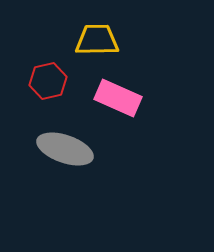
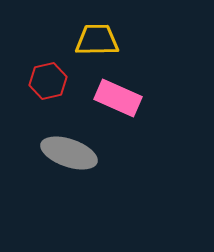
gray ellipse: moved 4 px right, 4 px down
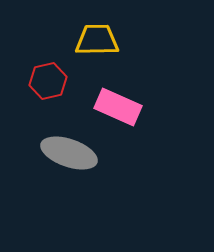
pink rectangle: moved 9 px down
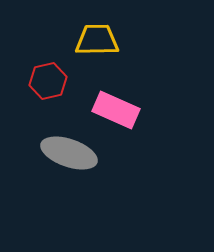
pink rectangle: moved 2 px left, 3 px down
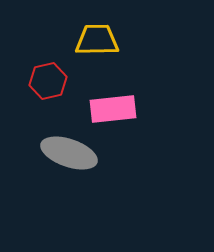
pink rectangle: moved 3 px left, 1 px up; rotated 30 degrees counterclockwise
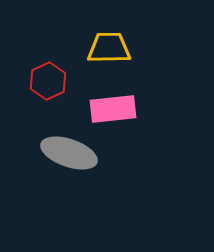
yellow trapezoid: moved 12 px right, 8 px down
red hexagon: rotated 12 degrees counterclockwise
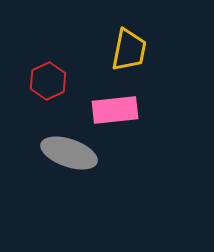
yellow trapezoid: moved 20 px right, 2 px down; rotated 102 degrees clockwise
pink rectangle: moved 2 px right, 1 px down
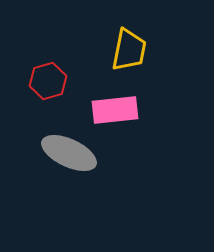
red hexagon: rotated 9 degrees clockwise
gray ellipse: rotated 6 degrees clockwise
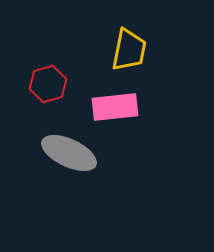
red hexagon: moved 3 px down
pink rectangle: moved 3 px up
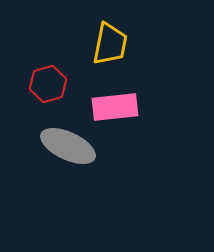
yellow trapezoid: moved 19 px left, 6 px up
gray ellipse: moved 1 px left, 7 px up
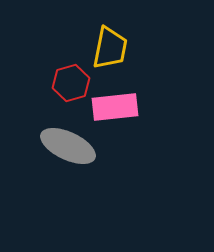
yellow trapezoid: moved 4 px down
red hexagon: moved 23 px right, 1 px up
